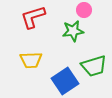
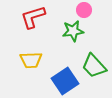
green trapezoid: rotated 64 degrees clockwise
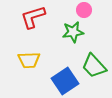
green star: moved 1 px down
yellow trapezoid: moved 2 px left
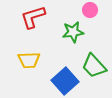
pink circle: moved 6 px right
blue square: rotated 8 degrees counterclockwise
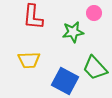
pink circle: moved 4 px right, 3 px down
red L-shape: rotated 68 degrees counterclockwise
green trapezoid: moved 1 px right, 2 px down
blue square: rotated 20 degrees counterclockwise
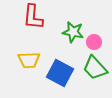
pink circle: moved 29 px down
green star: rotated 20 degrees clockwise
blue square: moved 5 px left, 8 px up
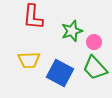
green star: moved 1 px left, 1 px up; rotated 30 degrees counterclockwise
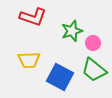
red L-shape: rotated 76 degrees counterclockwise
pink circle: moved 1 px left, 1 px down
green trapezoid: moved 1 px left, 2 px down; rotated 8 degrees counterclockwise
blue square: moved 4 px down
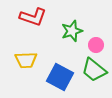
pink circle: moved 3 px right, 2 px down
yellow trapezoid: moved 3 px left
